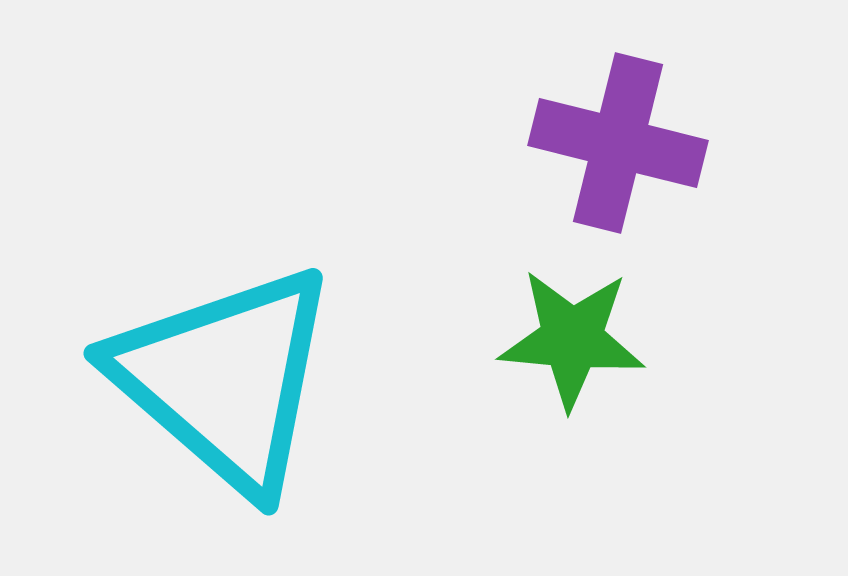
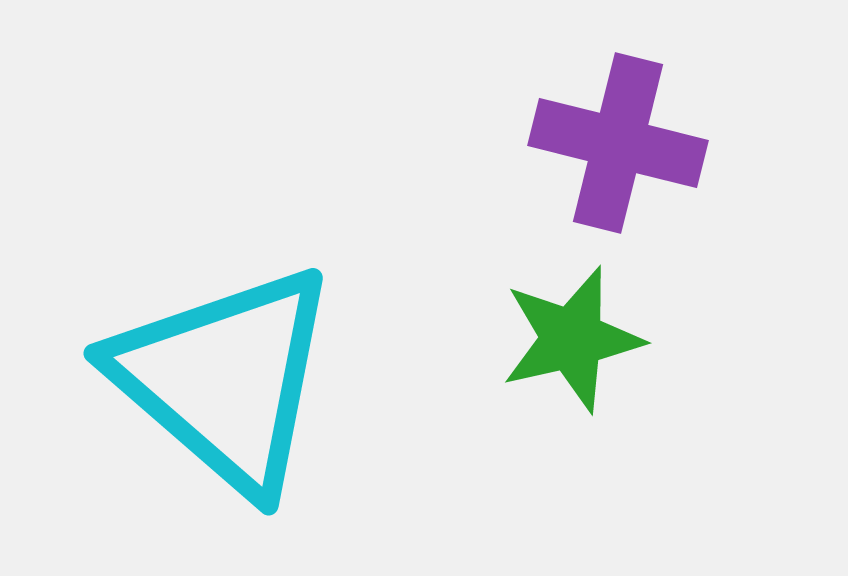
green star: rotated 18 degrees counterclockwise
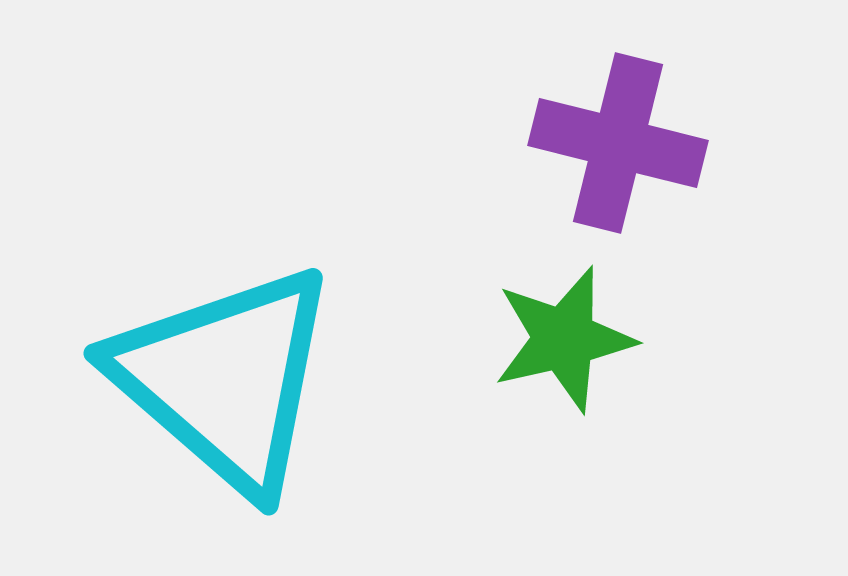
green star: moved 8 px left
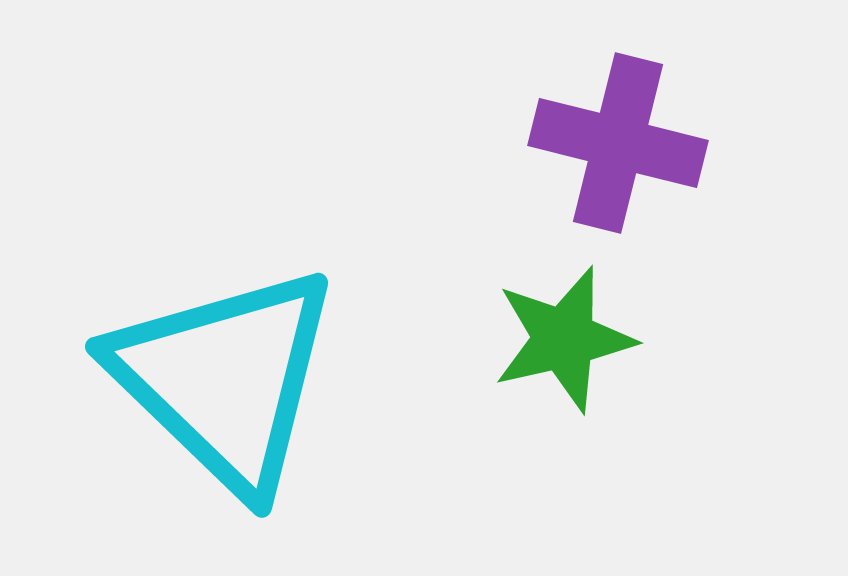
cyan triangle: rotated 3 degrees clockwise
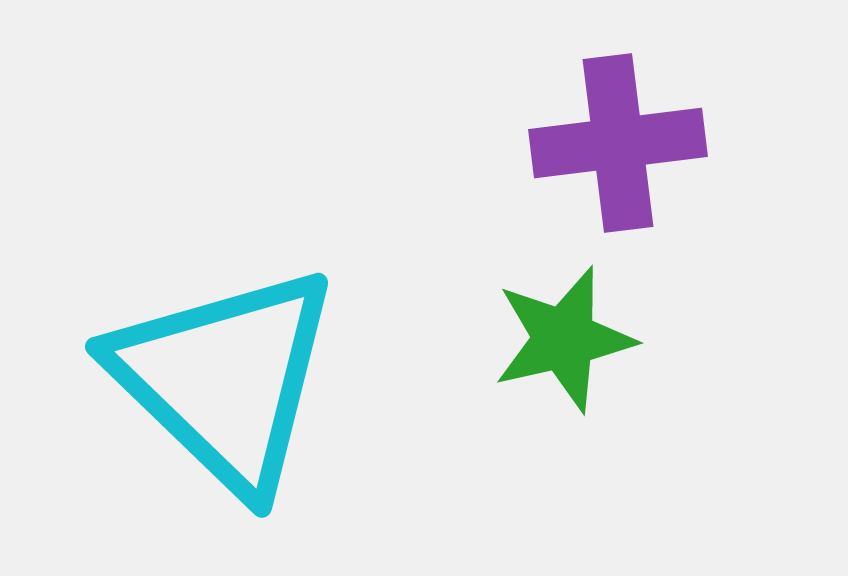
purple cross: rotated 21 degrees counterclockwise
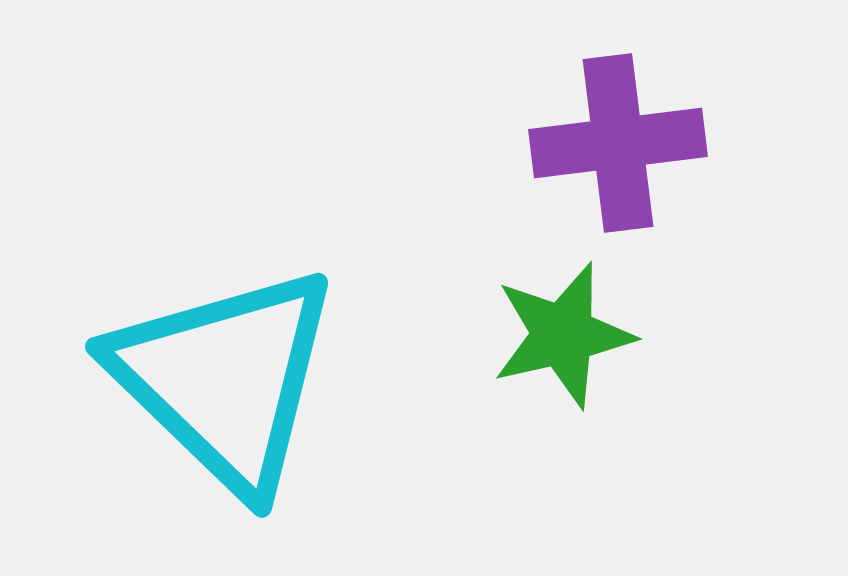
green star: moved 1 px left, 4 px up
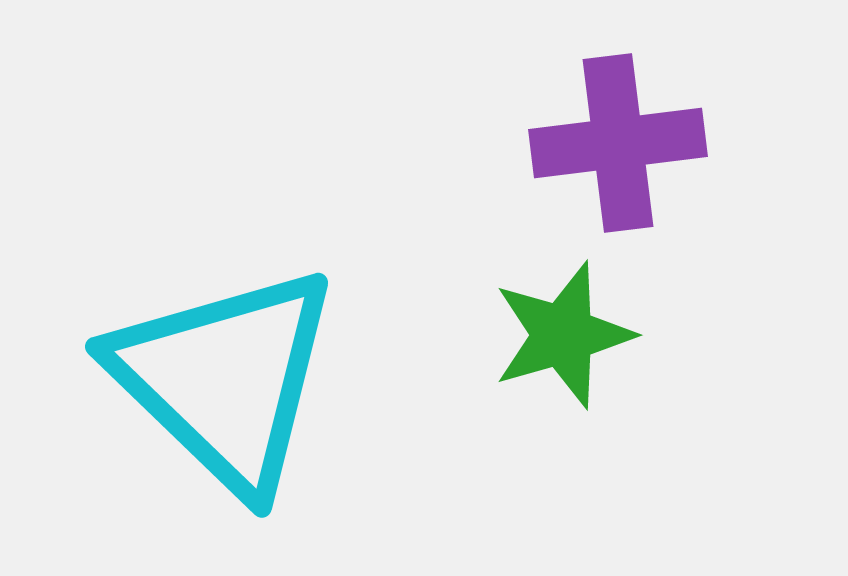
green star: rotated 3 degrees counterclockwise
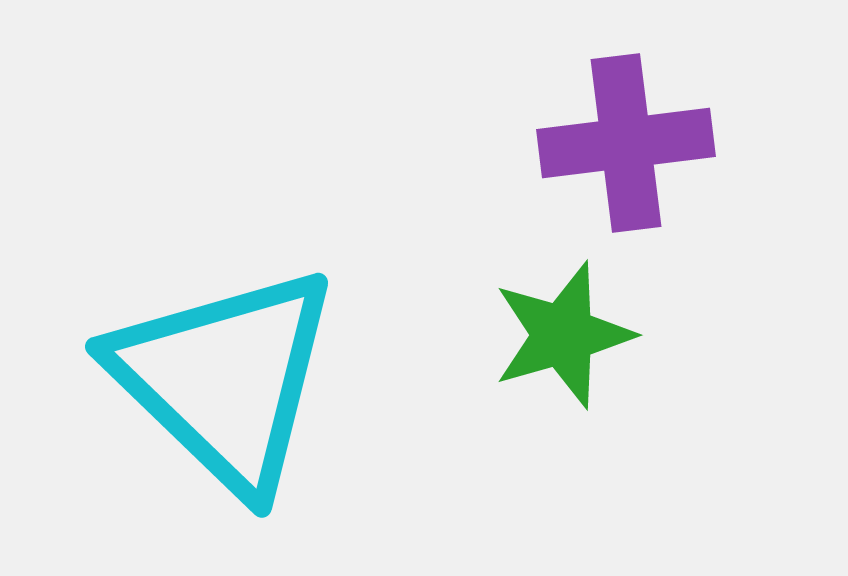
purple cross: moved 8 px right
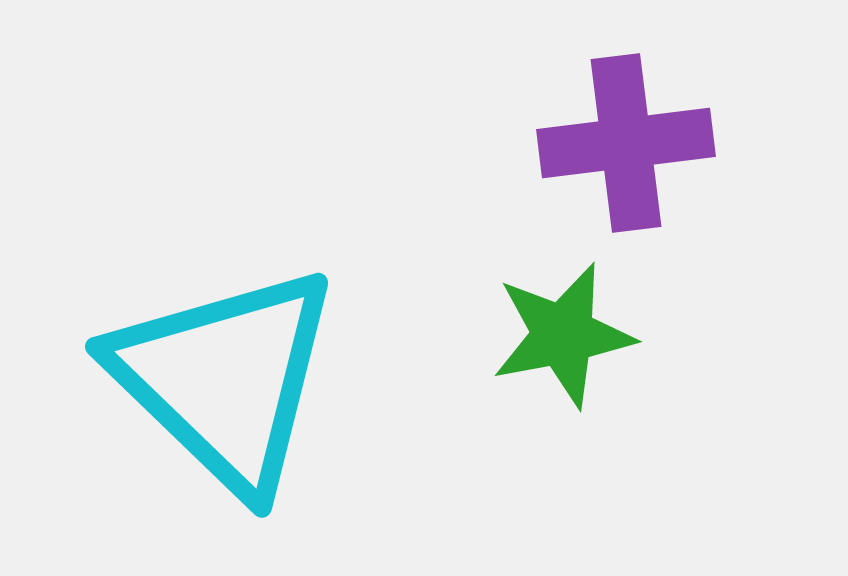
green star: rotated 5 degrees clockwise
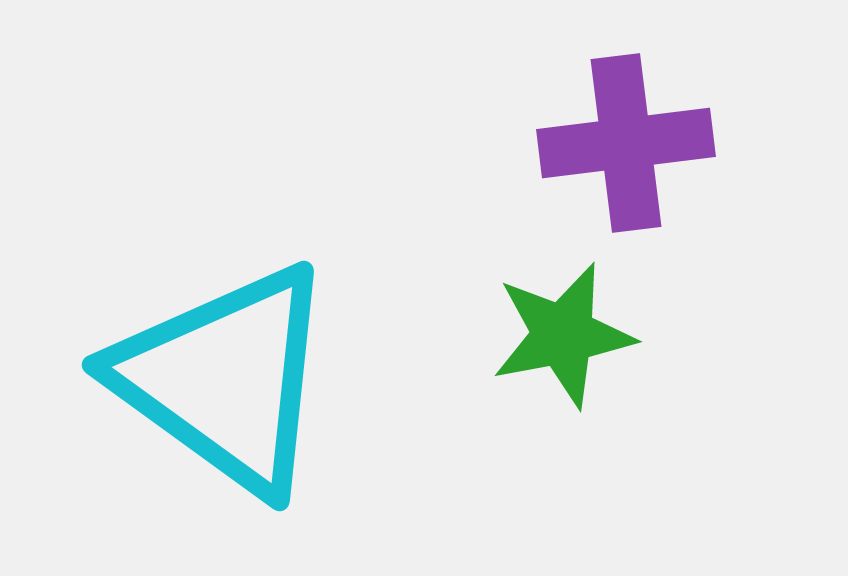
cyan triangle: rotated 8 degrees counterclockwise
